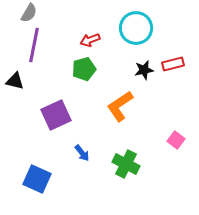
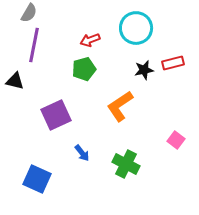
red rectangle: moved 1 px up
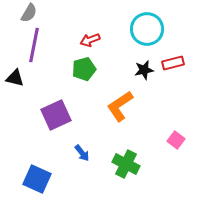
cyan circle: moved 11 px right, 1 px down
black triangle: moved 3 px up
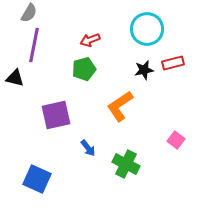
purple square: rotated 12 degrees clockwise
blue arrow: moved 6 px right, 5 px up
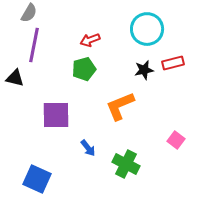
orange L-shape: rotated 12 degrees clockwise
purple square: rotated 12 degrees clockwise
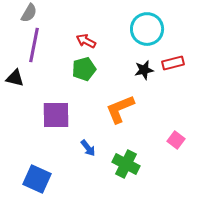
red arrow: moved 4 px left, 1 px down; rotated 48 degrees clockwise
orange L-shape: moved 3 px down
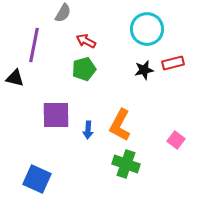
gray semicircle: moved 34 px right
orange L-shape: moved 16 px down; rotated 40 degrees counterclockwise
blue arrow: moved 18 px up; rotated 42 degrees clockwise
green cross: rotated 8 degrees counterclockwise
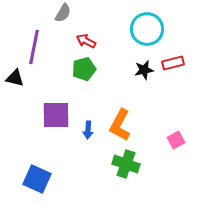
purple line: moved 2 px down
pink square: rotated 24 degrees clockwise
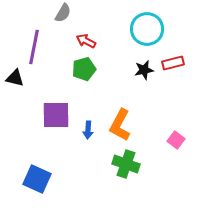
pink square: rotated 24 degrees counterclockwise
